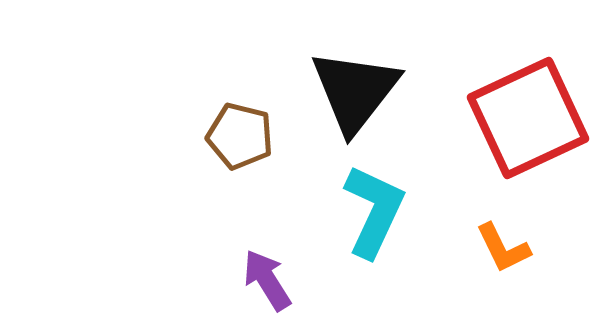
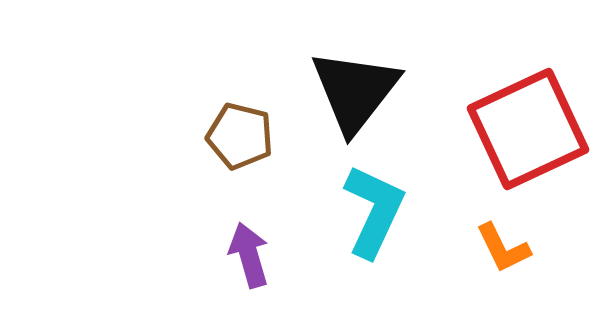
red square: moved 11 px down
purple arrow: moved 18 px left, 25 px up; rotated 16 degrees clockwise
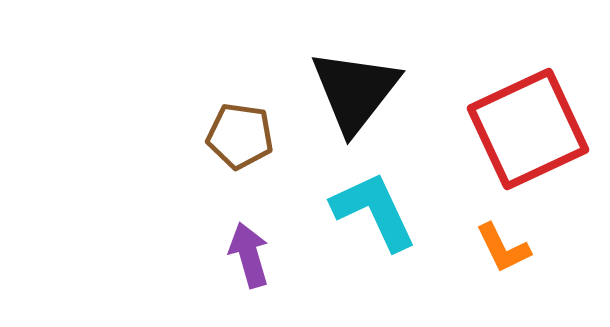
brown pentagon: rotated 6 degrees counterclockwise
cyan L-shape: rotated 50 degrees counterclockwise
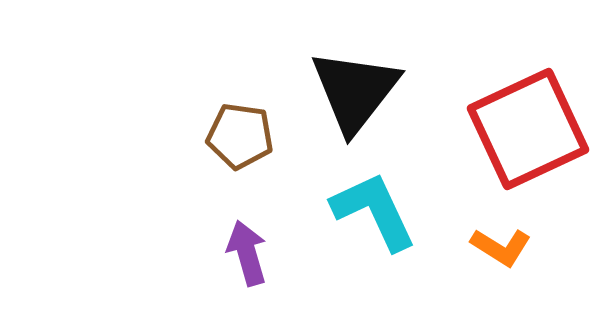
orange L-shape: moved 2 px left, 1 px up; rotated 32 degrees counterclockwise
purple arrow: moved 2 px left, 2 px up
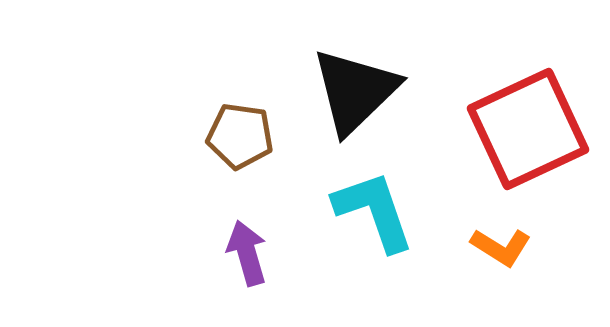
black triangle: rotated 8 degrees clockwise
cyan L-shape: rotated 6 degrees clockwise
